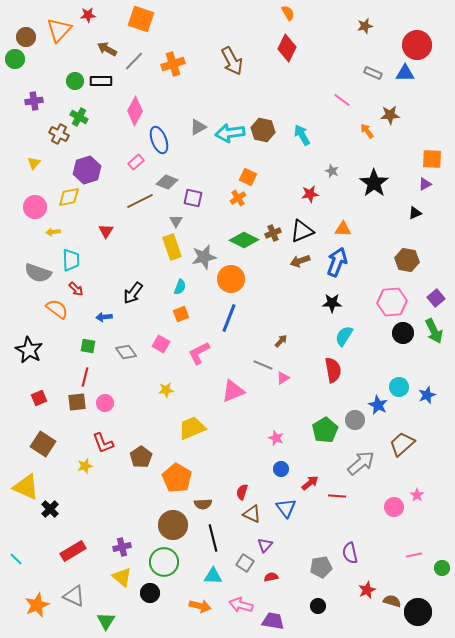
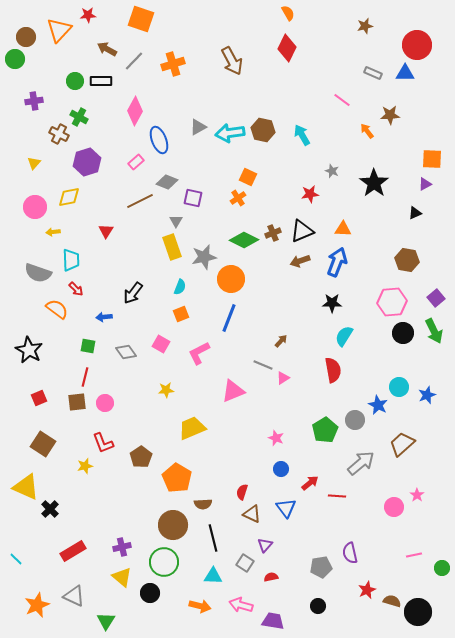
purple hexagon at (87, 170): moved 8 px up
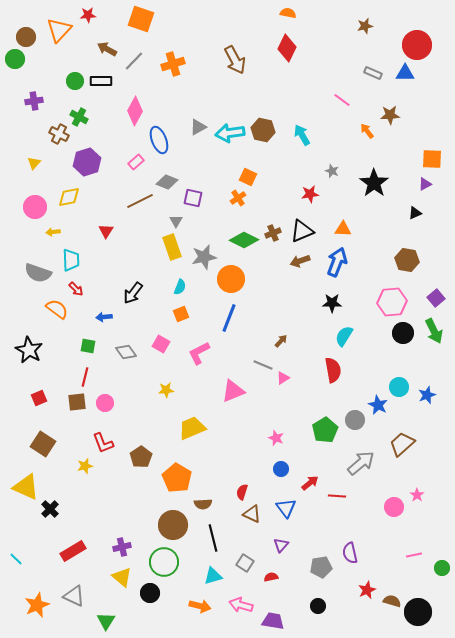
orange semicircle at (288, 13): rotated 49 degrees counterclockwise
brown arrow at (232, 61): moved 3 px right, 1 px up
purple triangle at (265, 545): moved 16 px right
cyan triangle at (213, 576): rotated 18 degrees counterclockwise
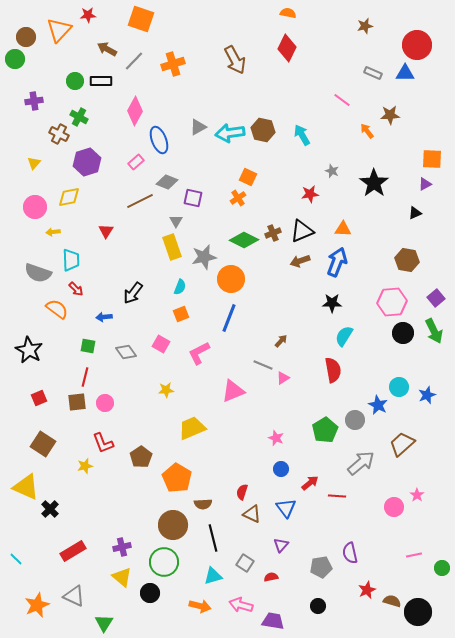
green triangle at (106, 621): moved 2 px left, 2 px down
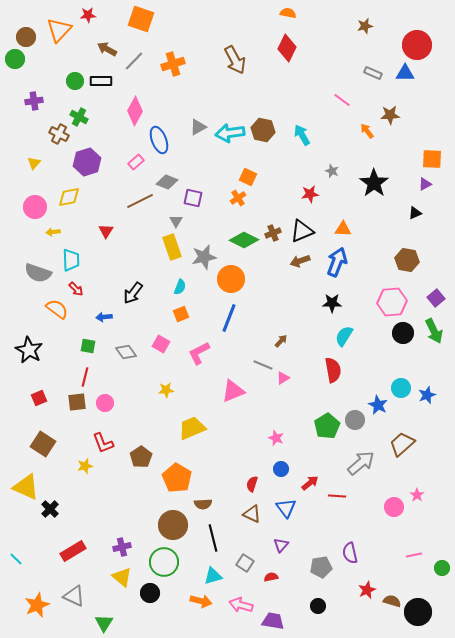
cyan circle at (399, 387): moved 2 px right, 1 px down
green pentagon at (325, 430): moved 2 px right, 4 px up
red semicircle at (242, 492): moved 10 px right, 8 px up
orange arrow at (200, 606): moved 1 px right, 5 px up
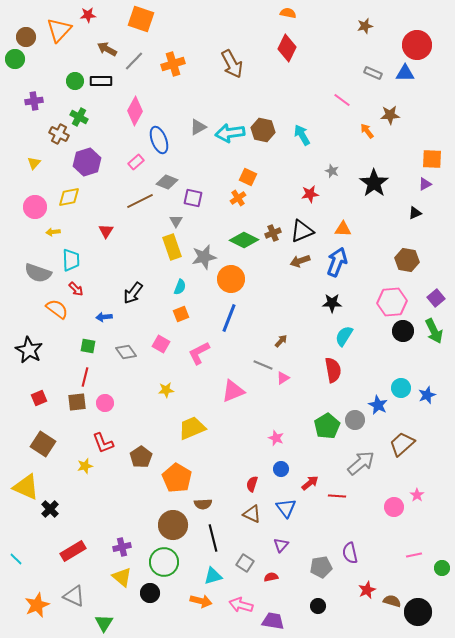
brown arrow at (235, 60): moved 3 px left, 4 px down
black circle at (403, 333): moved 2 px up
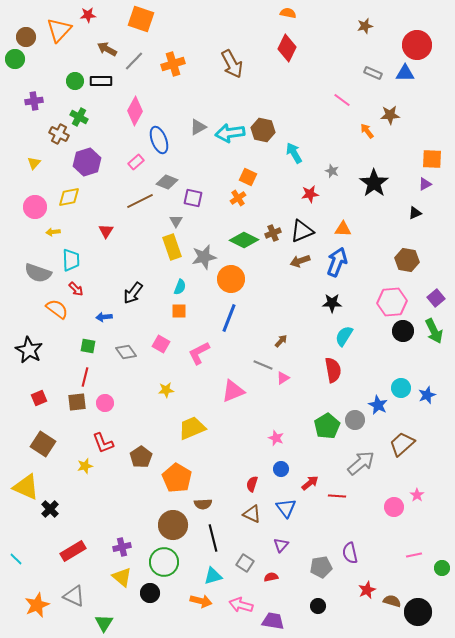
cyan arrow at (302, 135): moved 8 px left, 18 px down
orange square at (181, 314): moved 2 px left, 3 px up; rotated 21 degrees clockwise
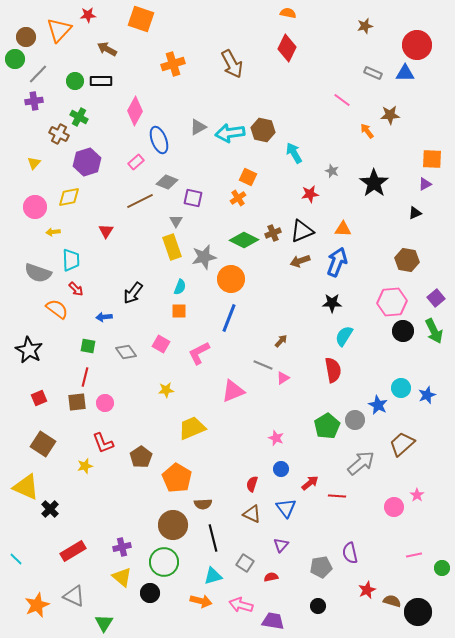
gray line at (134, 61): moved 96 px left, 13 px down
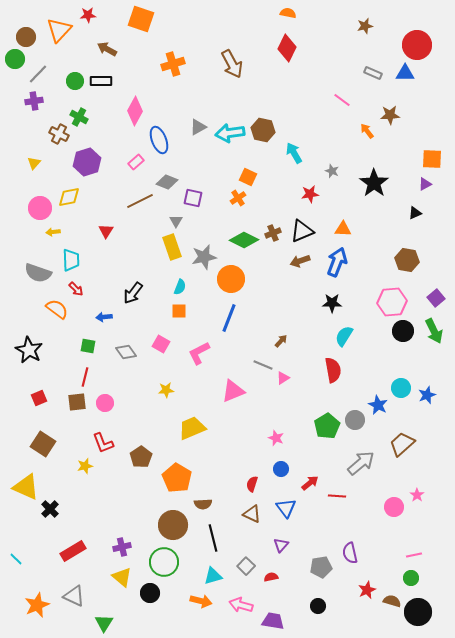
pink circle at (35, 207): moved 5 px right, 1 px down
gray square at (245, 563): moved 1 px right, 3 px down; rotated 12 degrees clockwise
green circle at (442, 568): moved 31 px left, 10 px down
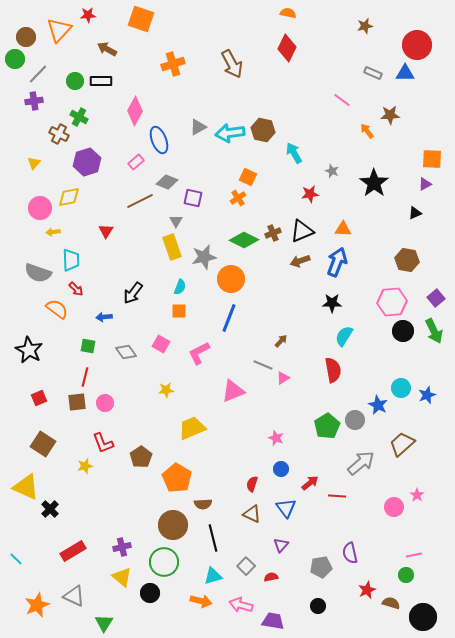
green circle at (411, 578): moved 5 px left, 3 px up
brown semicircle at (392, 601): moved 1 px left, 2 px down
black circle at (418, 612): moved 5 px right, 5 px down
